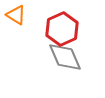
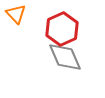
orange triangle: moved 1 px up; rotated 15 degrees clockwise
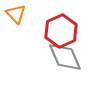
red hexagon: moved 1 px left, 2 px down
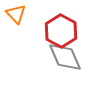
red hexagon: rotated 8 degrees counterclockwise
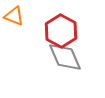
orange triangle: moved 2 px left, 2 px down; rotated 25 degrees counterclockwise
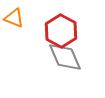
orange triangle: moved 2 px down
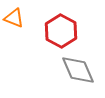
gray diamond: moved 13 px right, 13 px down
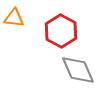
orange triangle: rotated 15 degrees counterclockwise
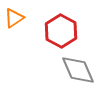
orange triangle: rotated 40 degrees counterclockwise
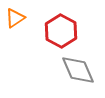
orange triangle: moved 1 px right
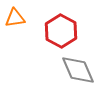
orange triangle: rotated 25 degrees clockwise
